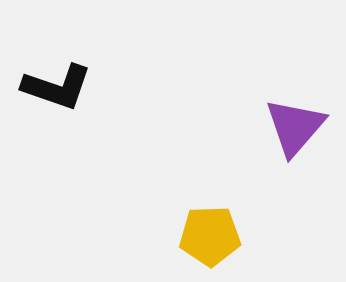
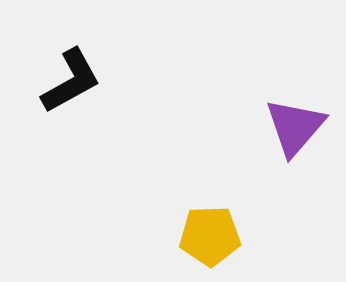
black L-shape: moved 14 px right, 6 px up; rotated 48 degrees counterclockwise
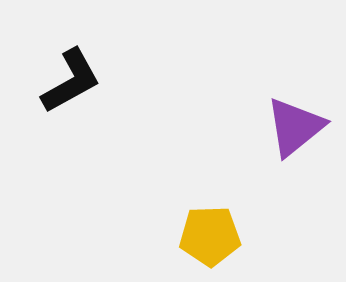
purple triangle: rotated 10 degrees clockwise
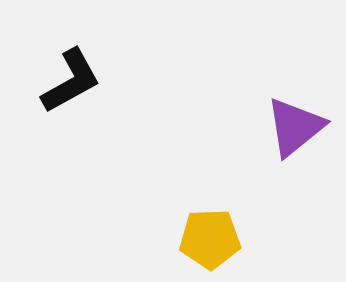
yellow pentagon: moved 3 px down
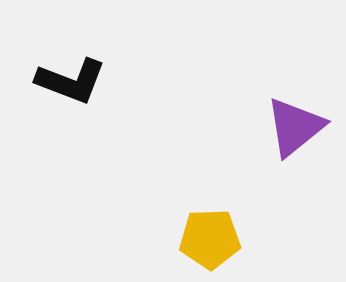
black L-shape: rotated 50 degrees clockwise
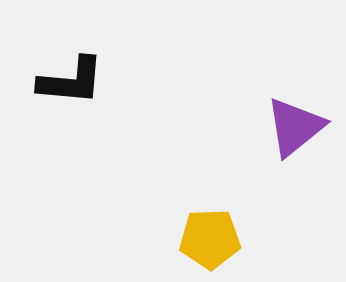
black L-shape: rotated 16 degrees counterclockwise
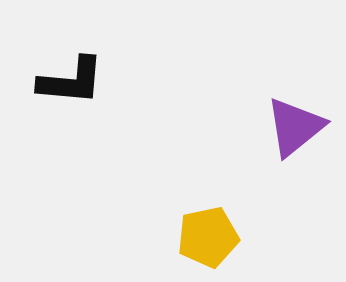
yellow pentagon: moved 2 px left, 2 px up; rotated 10 degrees counterclockwise
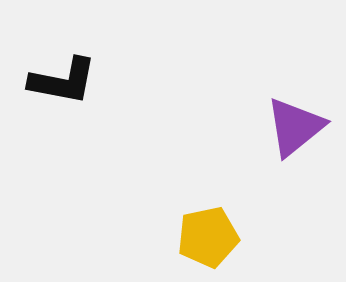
black L-shape: moved 8 px left; rotated 6 degrees clockwise
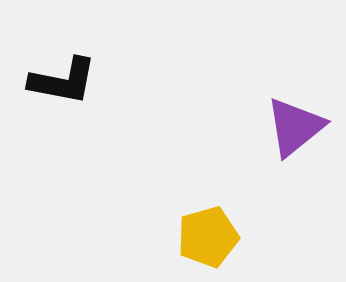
yellow pentagon: rotated 4 degrees counterclockwise
